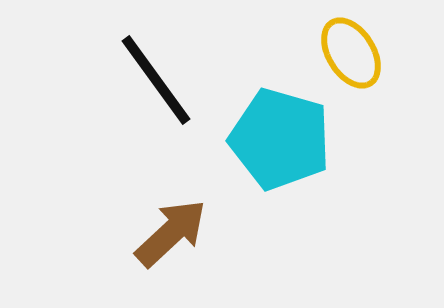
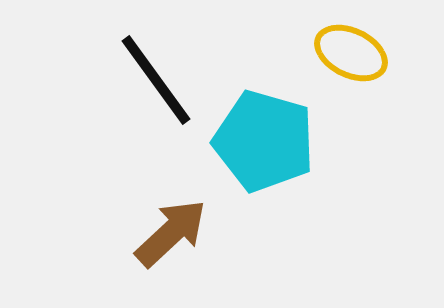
yellow ellipse: rotated 32 degrees counterclockwise
cyan pentagon: moved 16 px left, 2 px down
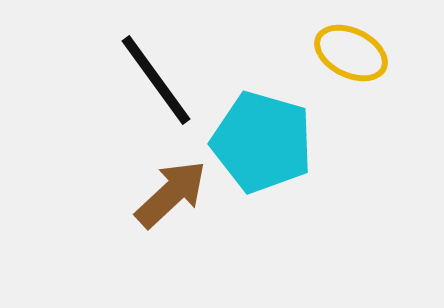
cyan pentagon: moved 2 px left, 1 px down
brown arrow: moved 39 px up
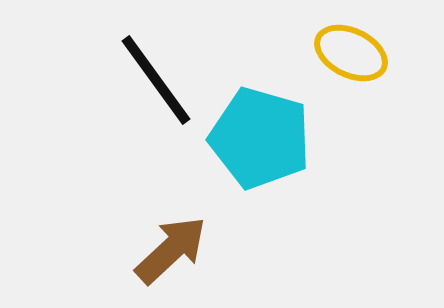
cyan pentagon: moved 2 px left, 4 px up
brown arrow: moved 56 px down
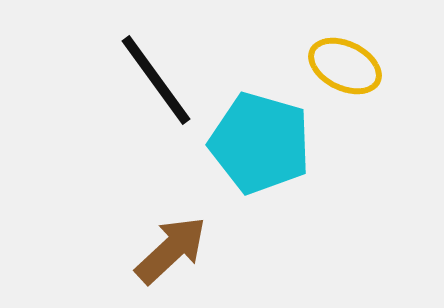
yellow ellipse: moved 6 px left, 13 px down
cyan pentagon: moved 5 px down
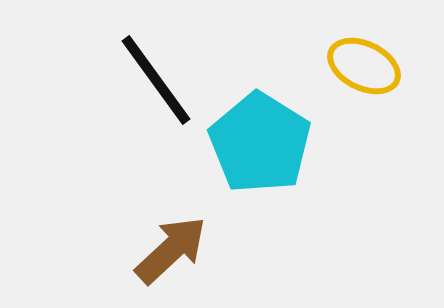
yellow ellipse: moved 19 px right
cyan pentagon: rotated 16 degrees clockwise
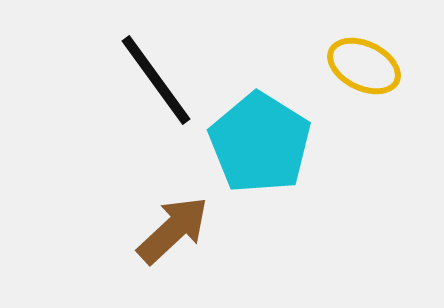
brown arrow: moved 2 px right, 20 px up
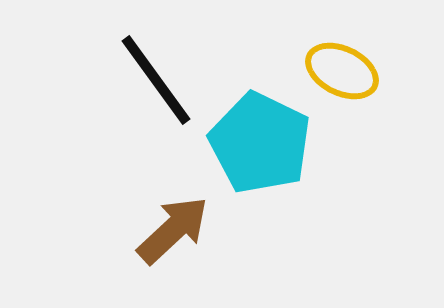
yellow ellipse: moved 22 px left, 5 px down
cyan pentagon: rotated 6 degrees counterclockwise
